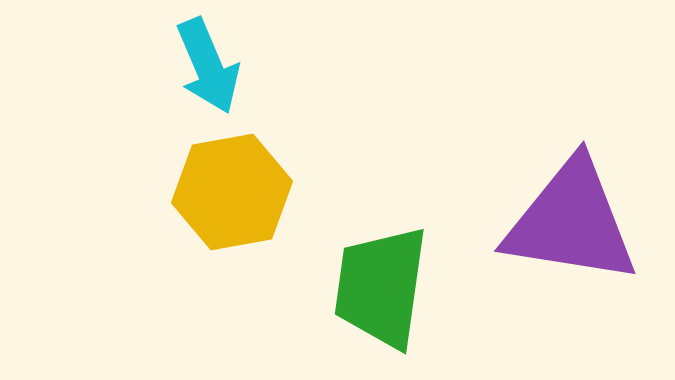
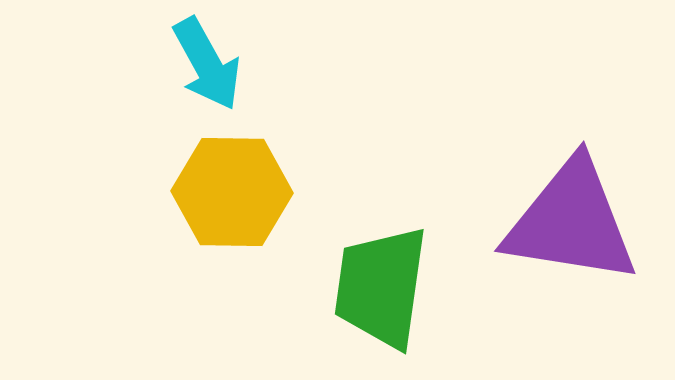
cyan arrow: moved 1 px left, 2 px up; rotated 6 degrees counterclockwise
yellow hexagon: rotated 11 degrees clockwise
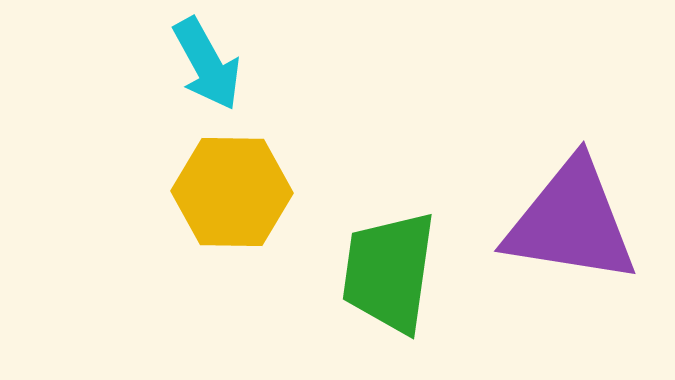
green trapezoid: moved 8 px right, 15 px up
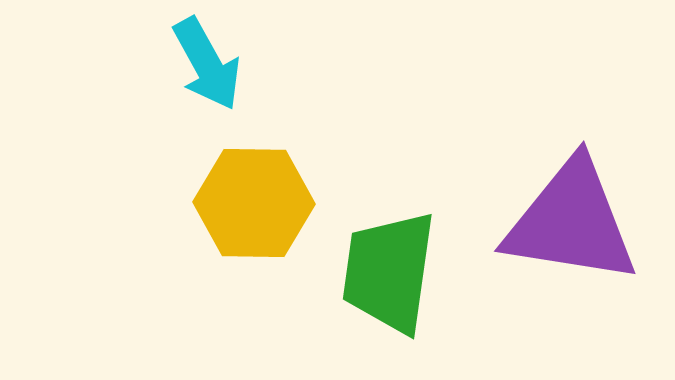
yellow hexagon: moved 22 px right, 11 px down
